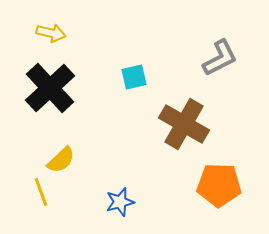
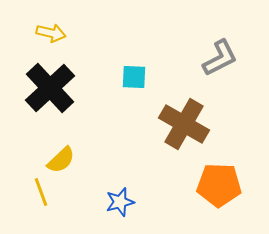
cyan square: rotated 16 degrees clockwise
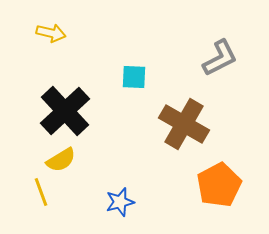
black cross: moved 15 px right, 23 px down
yellow semicircle: rotated 12 degrees clockwise
orange pentagon: rotated 30 degrees counterclockwise
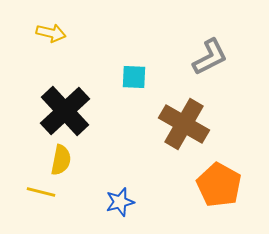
gray L-shape: moved 10 px left, 1 px up
yellow semicircle: rotated 48 degrees counterclockwise
orange pentagon: rotated 15 degrees counterclockwise
yellow line: rotated 56 degrees counterclockwise
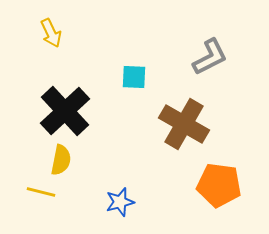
yellow arrow: rotated 52 degrees clockwise
orange pentagon: rotated 21 degrees counterclockwise
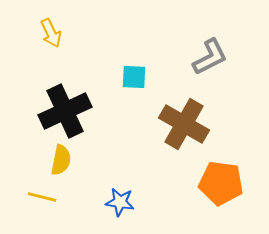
black cross: rotated 18 degrees clockwise
orange pentagon: moved 2 px right, 2 px up
yellow line: moved 1 px right, 5 px down
blue star: rotated 24 degrees clockwise
